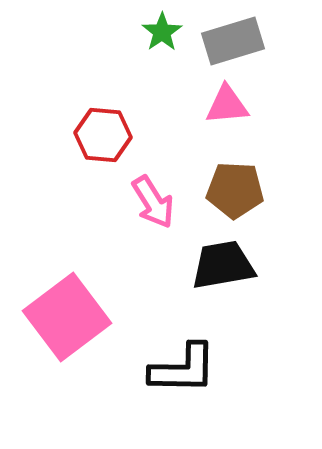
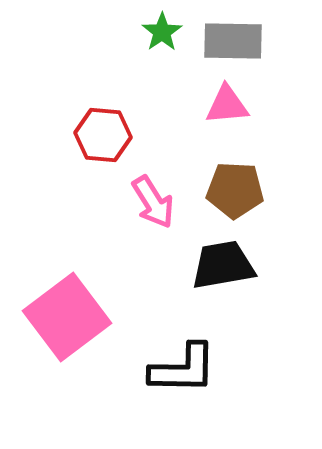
gray rectangle: rotated 18 degrees clockwise
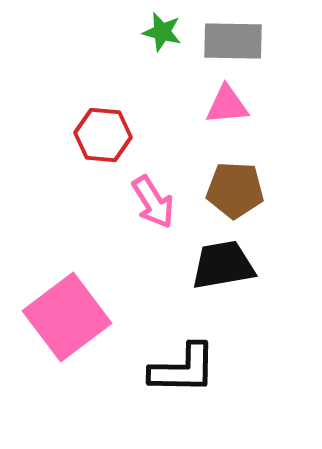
green star: rotated 24 degrees counterclockwise
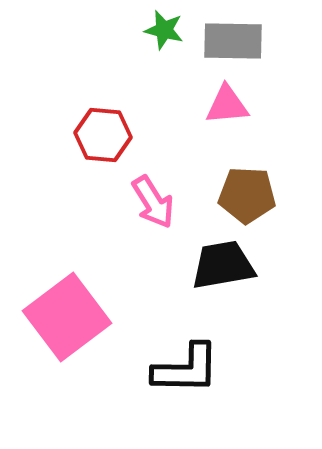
green star: moved 2 px right, 2 px up
brown pentagon: moved 12 px right, 5 px down
black L-shape: moved 3 px right
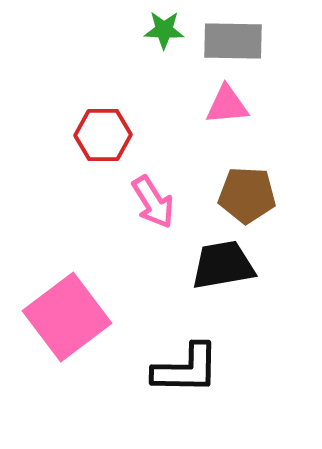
green star: rotated 12 degrees counterclockwise
red hexagon: rotated 6 degrees counterclockwise
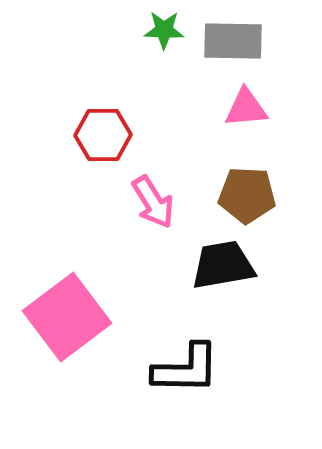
pink triangle: moved 19 px right, 3 px down
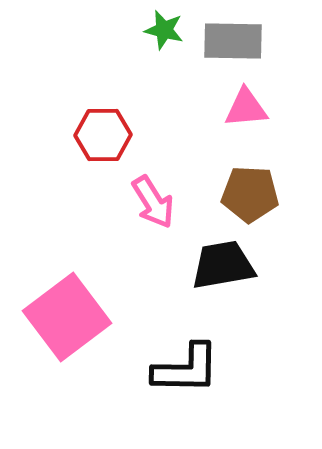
green star: rotated 12 degrees clockwise
brown pentagon: moved 3 px right, 1 px up
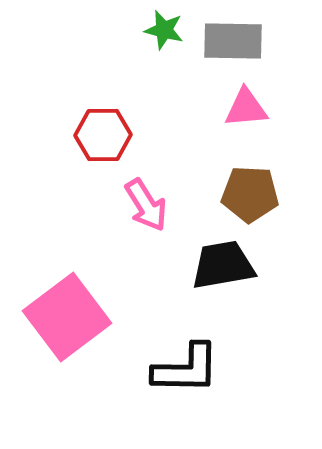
pink arrow: moved 7 px left, 3 px down
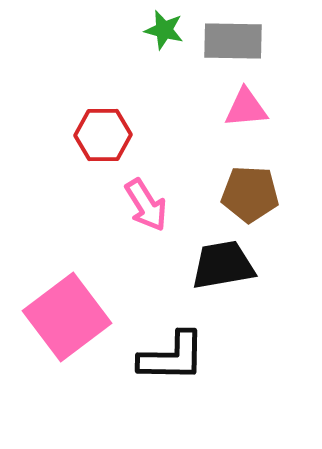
black L-shape: moved 14 px left, 12 px up
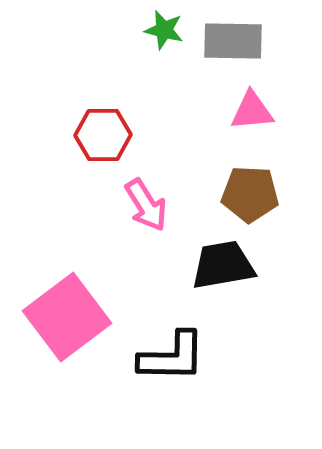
pink triangle: moved 6 px right, 3 px down
